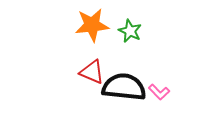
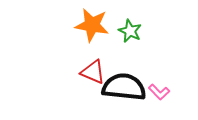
orange star: rotated 16 degrees clockwise
red triangle: moved 1 px right
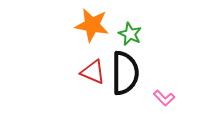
green star: moved 3 px down
black semicircle: moved 1 px right, 14 px up; rotated 84 degrees clockwise
pink L-shape: moved 5 px right, 6 px down
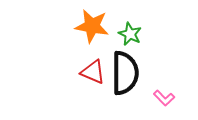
orange star: moved 1 px down
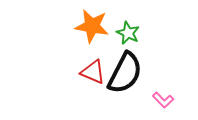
green star: moved 2 px left, 1 px up
black semicircle: rotated 27 degrees clockwise
pink L-shape: moved 1 px left, 2 px down
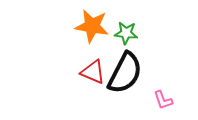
green star: moved 2 px left; rotated 20 degrees counterclockwise
pink L-shape: rotated 25 degrees clockwise
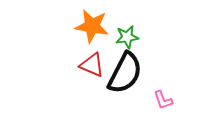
green star: moved 1 px right, 4 px down; rotated 15 degrees counterclockwise
red triangle: moved 1 px left, 7 px up
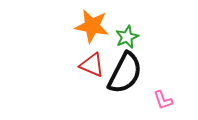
green star: rotated 15 degrees counterclockwise
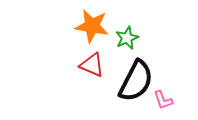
green star: moved 1 px down
black semicircle: moved 11 px right, 8 px down
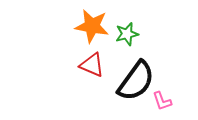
green star: moved 4 px up; rotated 10 degrees clockwise
black semicircle: rotated 9 degrees clockwise
pink L-shape: moved 1 px left, 1 px down
